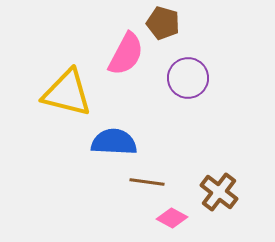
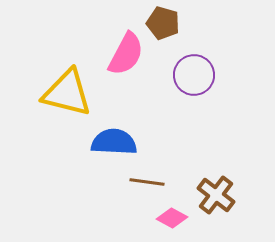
purple circle: moved 6 px right, 3 px up
brown cross: moved 3 px left, 3 px down
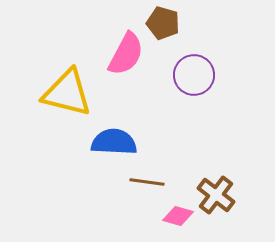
pink diamond: moved 6 px right, 2 px up; rotated 12 degrees counterclockwise
